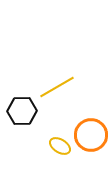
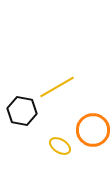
black hexagon: rotated 12 degrees clockwise
orange circle: moved 2 px right, 5 px up
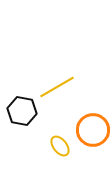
yellow ellipse: rotated 20 degrees clockwise
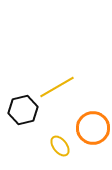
black hexagon: moved 1 px right, 1 px up; rotated 24 degrees counterclockwise
orange circle: moved 2 px up
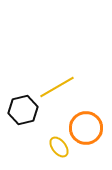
orange circle: moved 7 px left
yellow ellipse: moved 1 px left, 1 px down
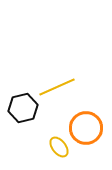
yellow line: rotated 6 degrees clockwise
black hexagon: moved 2 px up
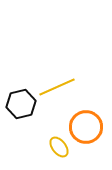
black hexagon: moved 2 px left, 4 px up
orange circle: moved 1 px up
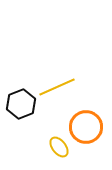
black hexagon: rotated 8 degrees counterclockwise
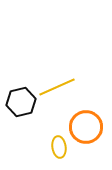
black hexagon: moved 2 px up; rotated 8 degrees clockwise
yellow ellipse: rotated 30 degrees clockwise
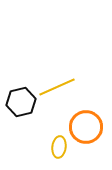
yellow ellipse: rotated 15 degrees clockwise
